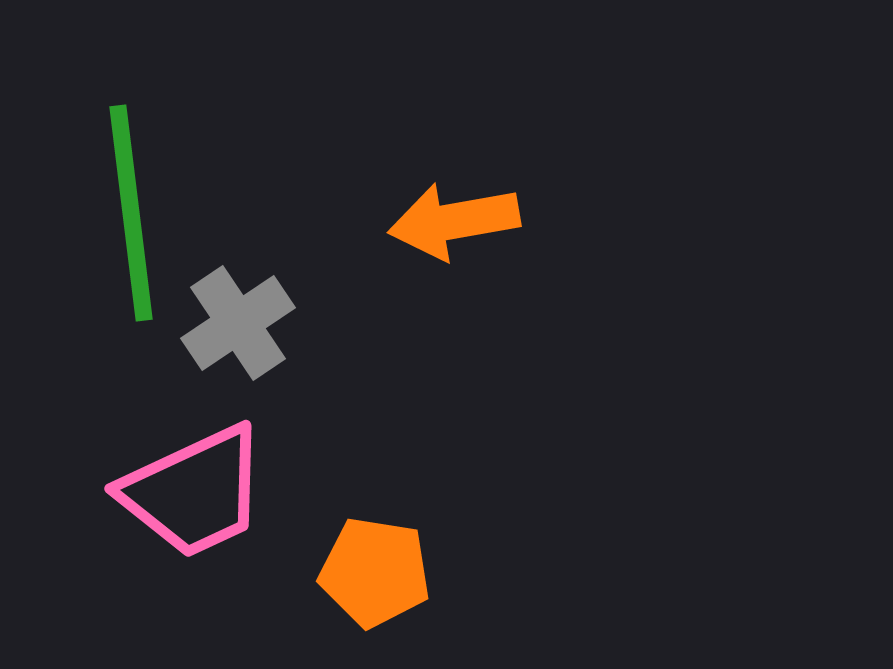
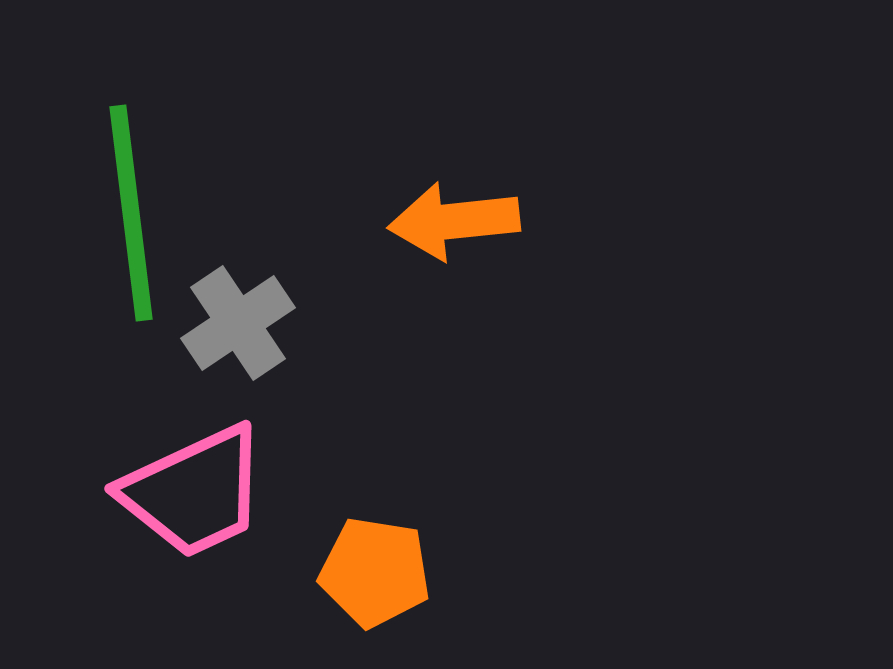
orange arrow: rotated 4 degrees clockwise
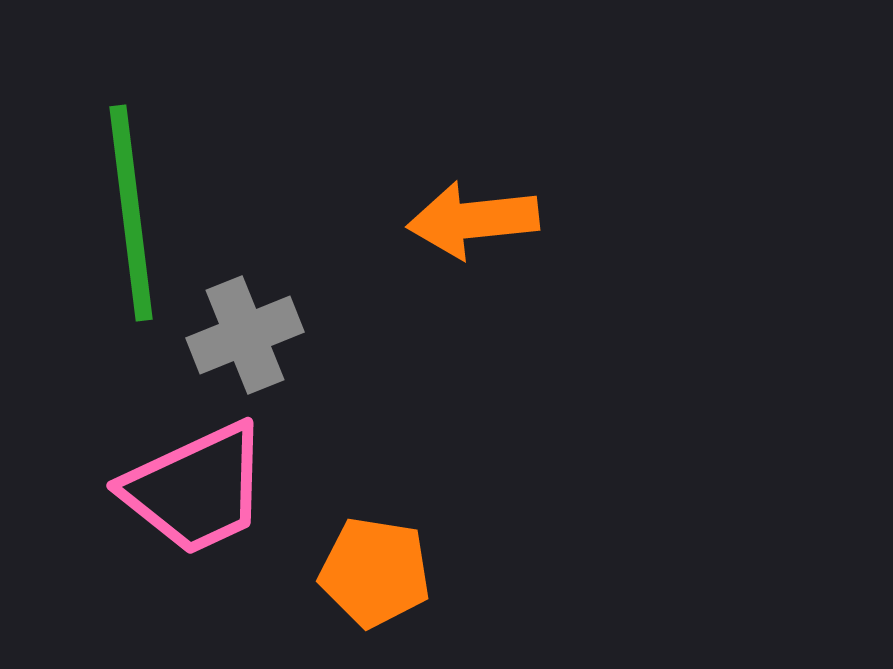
orange arrow: moved 19 px right, 1 px up
gray cross: moved 7 px right, 12 px down; rotated 12 degrees clockwise
pink trapezoid: moved 2 px right, 3 px up
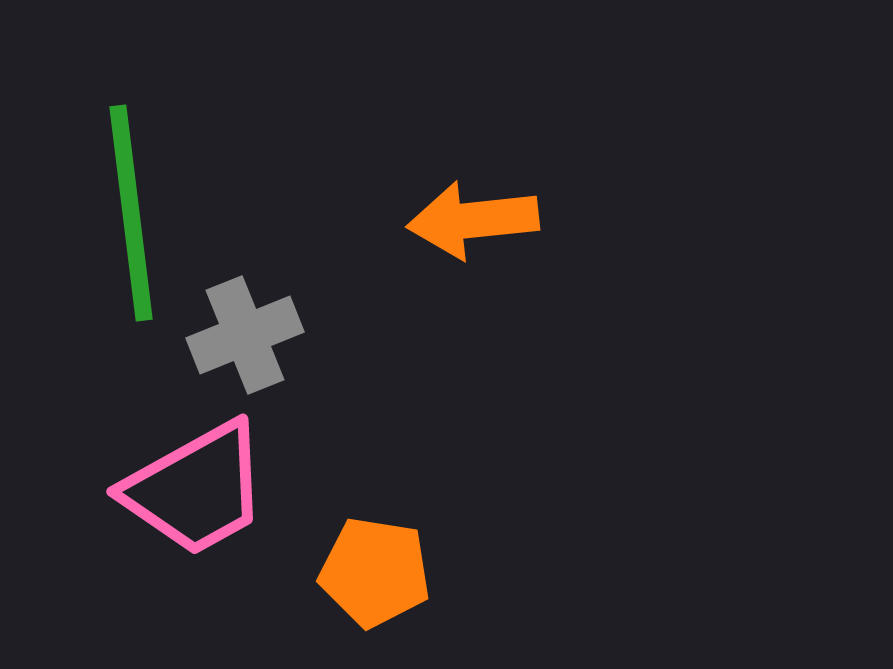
pink trapezoid: rotated 4 degrees counterclockwise
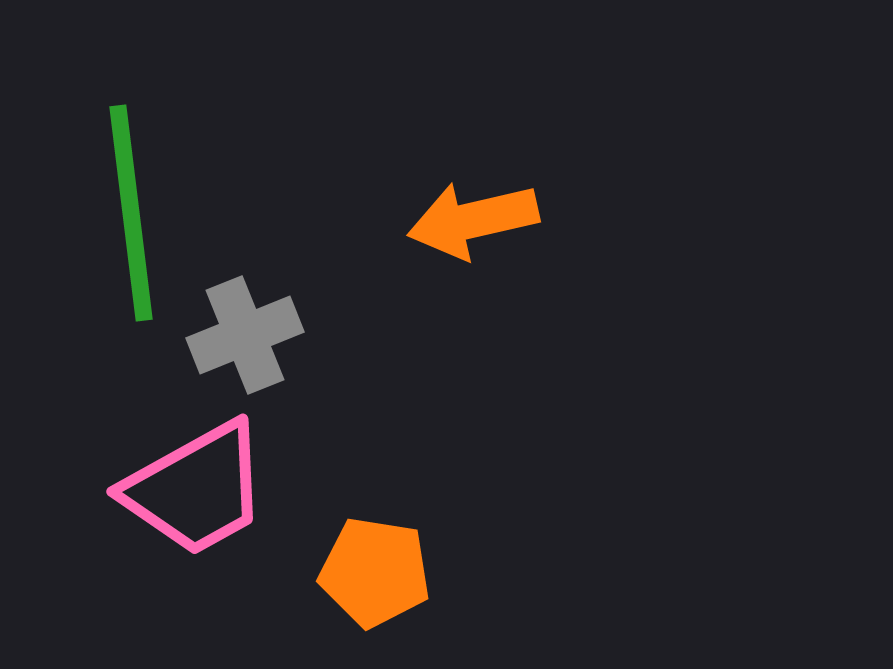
orange arrow: rotated 7 degrees counterclockwise
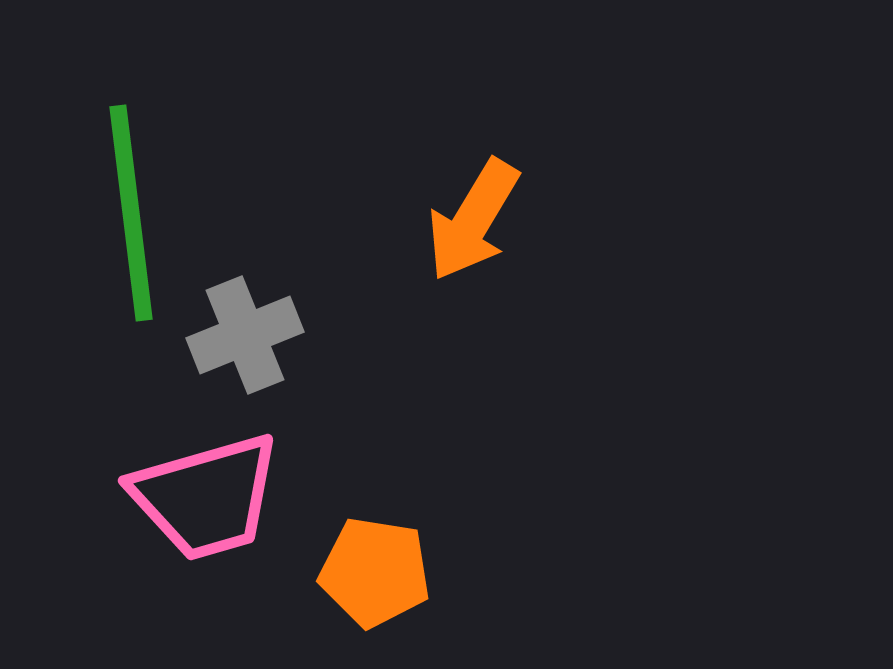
orange arrow: rotated 46 degrees counterclockwise
pink trapezoid: moved 10 px right, 8 px down; rotated 13 degrees clockwise
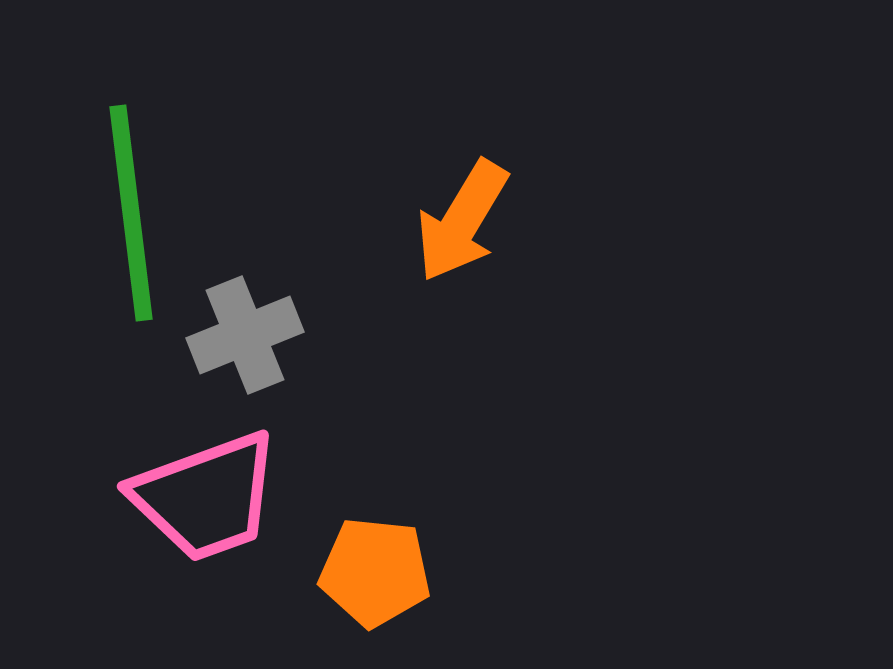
orange arrow: moved 11 px left, 1 px down
pink trapezoid: rotated 4 degrees counterclockwise
orange pentagon: rotated 3 degrees counterclockwise
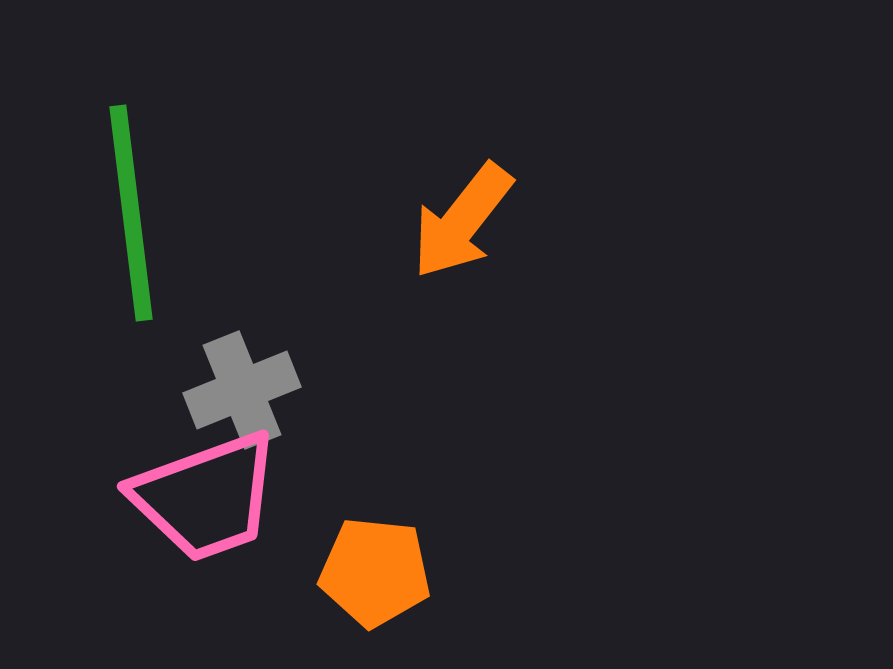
orange arrow: rotated 7 degrees clockwise
gray cross: moved 3 px left, 55 px down
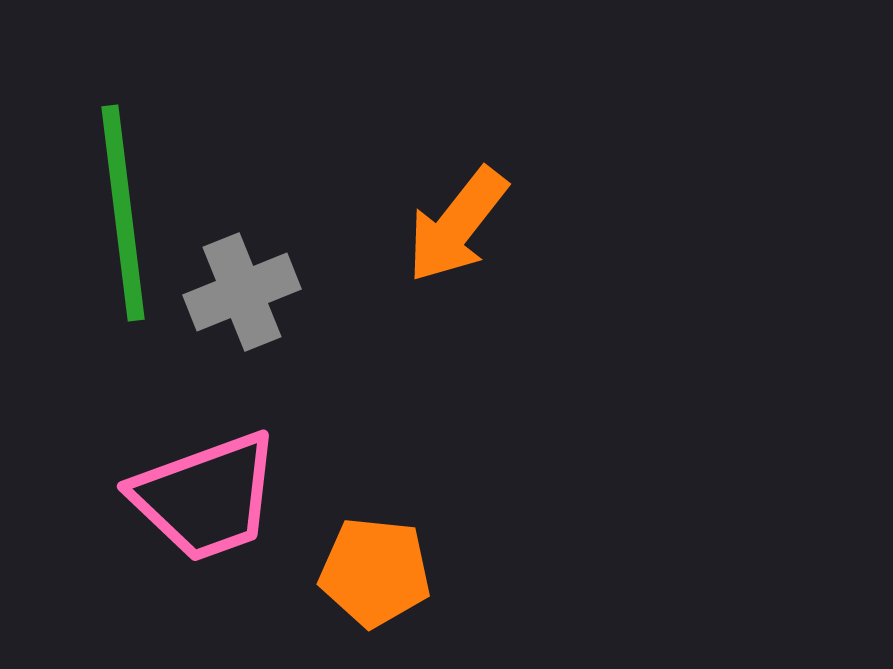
green line: moved 8 px left
orange arrow: moved 5 px left, 4 px down
gray cross: moved 98 px up
